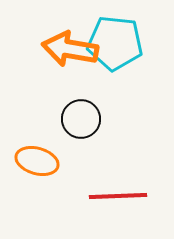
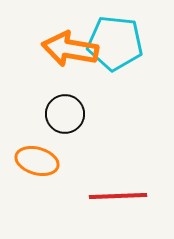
black circle: moved 16 px left, 5 px up
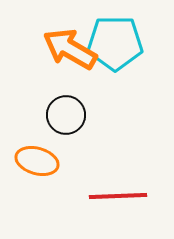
cyan pentagon: rotated 6 degrees counterclockwise
orange arrow: rotated 20 degrees clockwise
black circle: moved 1 px right, 1 px down
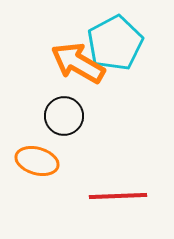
cyan pentagon: rotated 28 degrees counterclockwise
orange arrow: moved 8 px right, 14 px down
black circle: moved 2 px left, 1 px down
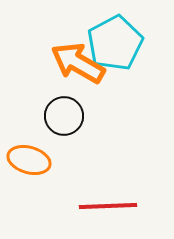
orange ellipse: moved 8 px left, 1 px up
red line: moved 10 px left, 10 px down
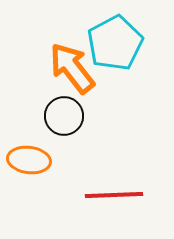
orange arrow: moved 6 px left, 5 px down; rotated 22 degrees clockwise
orange ellipse: rotated 9 degrees counterclockwise
red line: moved 6 px right, 11 px up
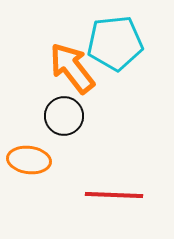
cyan pentagon: rotated 22 degrees clockwise
red line: rotated 4 degrees clockwise
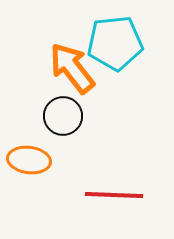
black circle: moved 1 px left
